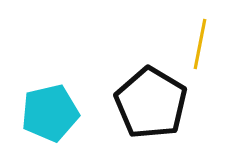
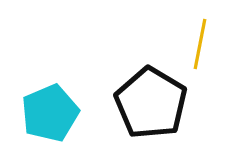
cyan pentagon: rotated 10 degrees counterclockwise
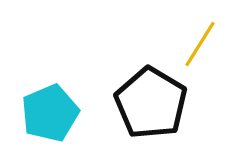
yellow line: rotated 21 degrees clockwise
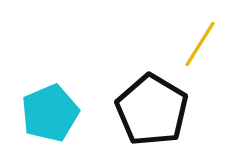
black pentagon: moved 1 px right, 7 px down
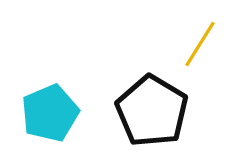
black pentagon: moved 1 px down
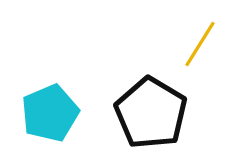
black pentagon: moved 1 px left, 2 px down
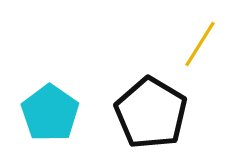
cyan pentagon: rotated 14 degrees counterclockwise
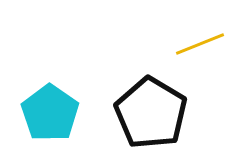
yellow line: rotated 36 degrees clockwise
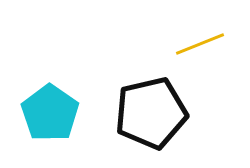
black pentagon: rotated 28 degrees clockwise
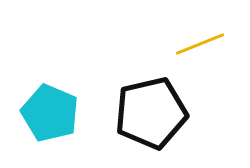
cyan pentagon: rotated 12 degrees counterclockwise
